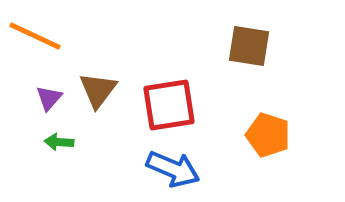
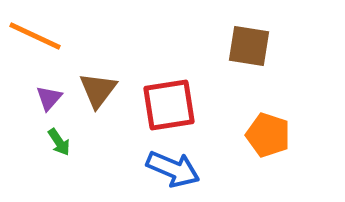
green arrow: rotated 128 degrees counterclockwise
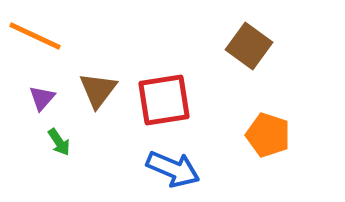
brown square: rotated 27 degrees clockwise
purple triangle: moved 7 px left
red square: moved 5 px left, 5 px up
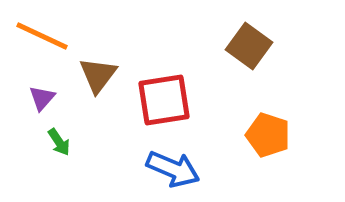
orange line: moved 7 px right
brown triangle: moved 15 px up
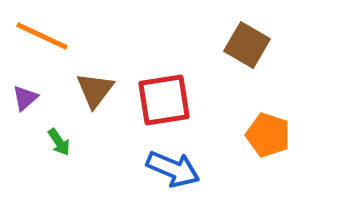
brown square: moved 2 px left, 1 px up; rotated 6 degrees counterclockwise
brown triangle: moved 3 px left, 15 px down
purple triangle: moved 17 px left; rotated 8 degrees clockwise
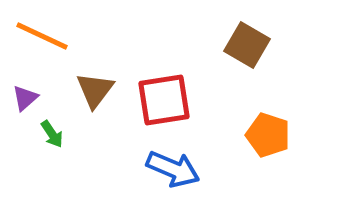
green arrow: moved 7 px left, 8 px up
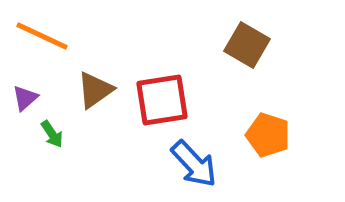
brown triangle: rotated 18 degrees clockwise
red square: moved 2 px left
blue arrow: moved 21 px right, 5 px up; rotated 24 degrees clockwise
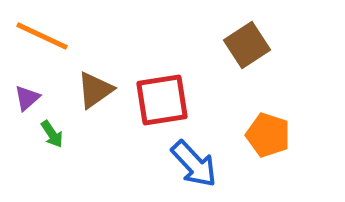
brown square: rotated 27 degrees clockwise
purple triangle: moved 2 px right
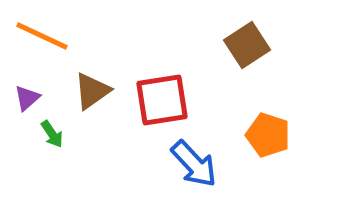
brown triangle: moved 3 px left, 1 px down
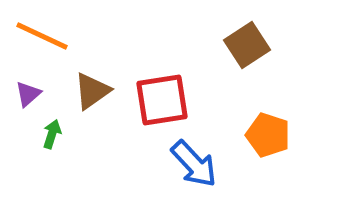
purple triangle: moved 1 px right, 4 px up
green arrow: rotated 128 degrees counterclockwise
